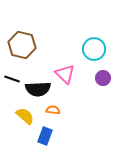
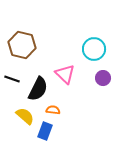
black semicircle: rotated 60 degrees counterclockwise
blue rectangle: moved 5 px up
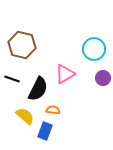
pink triangle: rotated 45 degrees clockwise
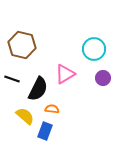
orange semicircle: moved 1 px left, 1 px up
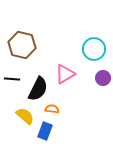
black line: rotated 14 degrees counterclockwise
